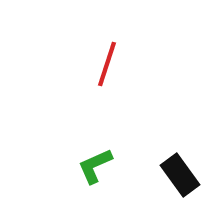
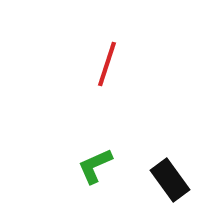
black rectangle: moved 10 px left, 5 px down
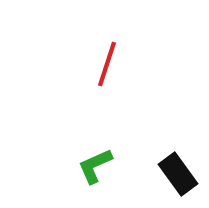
black rectangle: moved 8 px right, 6 px up
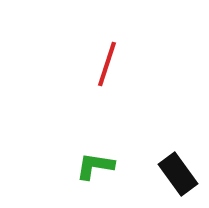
green L-shape: rotated 33 degrees clockwise
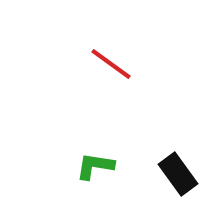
red line: moved 4 px right; rotated 72 degrees counterclockwise
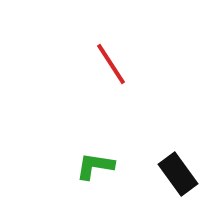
red line: rotated 21 degrees clockwise
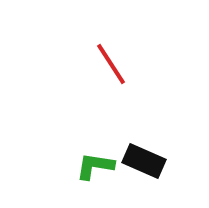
black rectangle: moved 34 px left, 13 px up; rotated 30 degrees counterclockwise
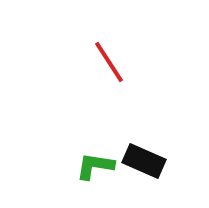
red line: moved 2 px left, 2 px up
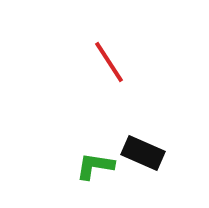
black rectangle: moved 1 px left, 8 px up
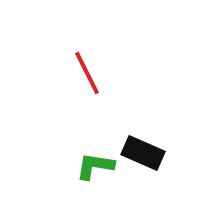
red line: moved 22 px left, 11 px down; rotated 6 degrees clockwise
